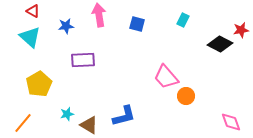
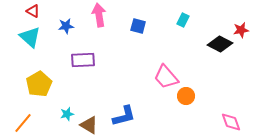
blue square: moved 1 px right, 2 px down
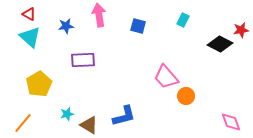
red triangle: moved 4 px left, 3 px down
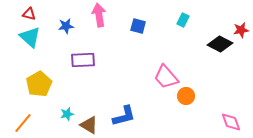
red triangle: rotated 16 degrees counterclockwise
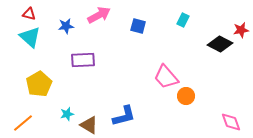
pink arrow: rotated 70 degrees clockwise
orange line: rotated 10 degrees clockwise
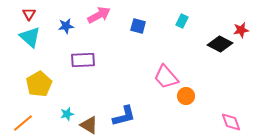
red triangle: rotated 48 degrees clockwise
cyan rectangle: moved 1 px left, 1 px down
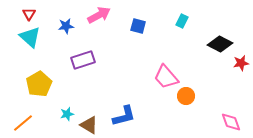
red star: moved 33 px down
purple rectangle: rotated 15 degrees counterclockwise
